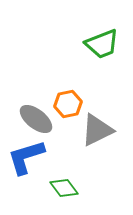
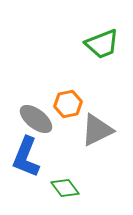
blue L-shape: rotated 51 degrees counterclockwise
green diamond: moved 1 px right
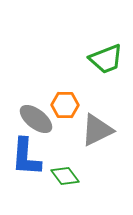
green trapezoid: moved 4 px right, 15 px down
orange hexagon: moved 3 px left, 1 px down; rotated 12 degrees clockwise
blue L-shape: rotated 18 degrees counterclockwise
green diamond: moved 12 px up
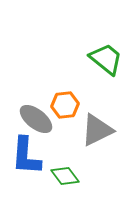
green trapezoid: rotated 120 degrees counterclockwise
orange hexagon: rotated 8 degrees counterclockwise
blue L-shape: moved 1 px up
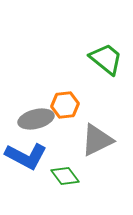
gray ellipse: rotated 52 degrees counterclockwise
gray triangle: moved 10 px down
blue L-shape: rotated 66 degrees counterclockwise
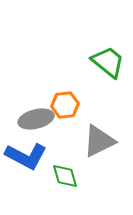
green trapezoid: moved 2 px right, 3 px down
gray triangle: moved 2 px right, 1 px down
green diamond: rotated 20 degrees clockwise
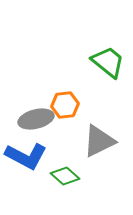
green diamond: rotated 32 degrees counterclockwise
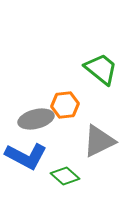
green trapezoid: moved 7 px left, 7 px down
